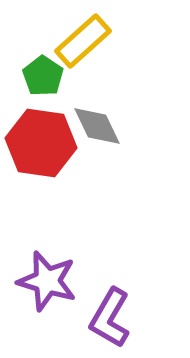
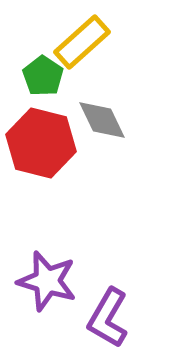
yellow rectangle: moved 1 px left, 1 px down
gray diamond: moved 5 px right, 6 px up
red hexagon: rotated 6 degrees clockwise
purple L-shape: moved 2 px left
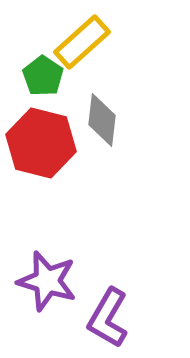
gray diamond: rotated 32 degrees clockwise
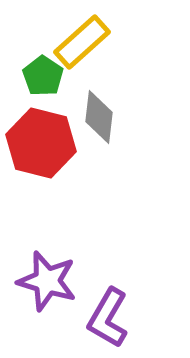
gray diamond: moved 3 px left, 3 px up
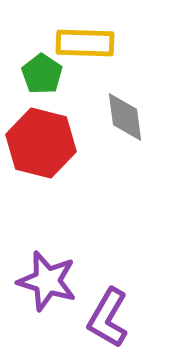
yellow rectangle: moved 3 px right, 1 px down; rotated 44 degrees clockwise
green pentagon: moved 1 px left, 2 px up
gray diamond: moved 26 px right; rotated 14 degrees counterclockwise
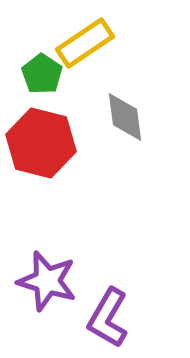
yellow rectangle: rotated 36 degrees counterclockwise
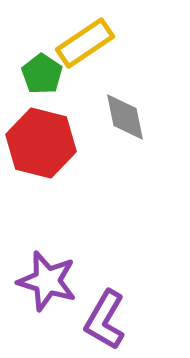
gray diamond: rotated 4 degrees counterclockwise
purple L-shape: moved 3 px left, 2 px down
